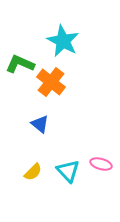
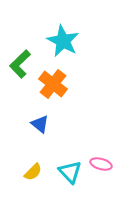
green L-shape: rotated 68 degrees counterclockwise
orange cross: moved 2 px right, 2 px down
cyan triangle: moved 2 px right, 1 px down
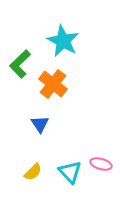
blue triangle: rotated 18 degrees clockwise
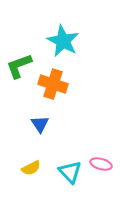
green L-shape: moved 1 px left, 2 px down; rotated 24 degrees clockwise
orange cross: rotated 20 degrees counterclockwise
yellow semicircle: moved 2 px left, 4 px up; rotated 18 degrees clockwise
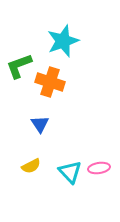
cyan star: rotated 24 degrees clockwise
orange cross: moved 3 px left, 2 px up
pink ellipse: moved 2 px left, 4 px down; rotated 25 degrees counterclockwise
yellow semicircle: moved 2 px up
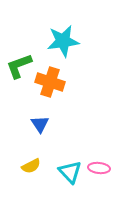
cyan star: rotated 12 degrees clockwise
pink ellipse: rotated 15 degrees clockwise
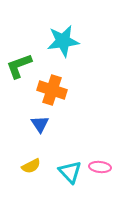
orange cross: moved 2 px right, 8 px down
pink ellipse: moved 1 px right, 1 px up
